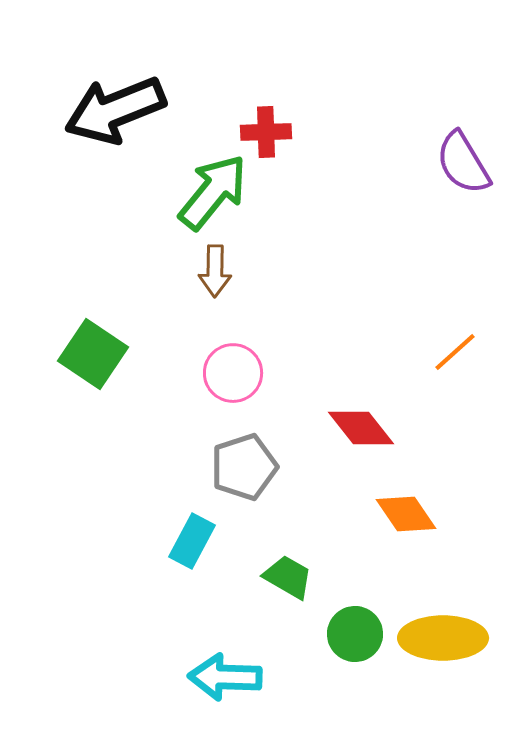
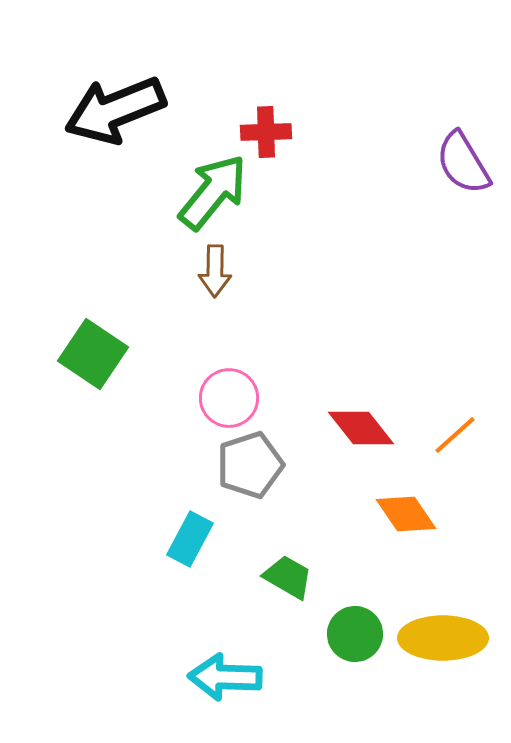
orange line: moved 83 px down
pink circle: moved 4 px left, 25 px down
gray pentagon: moved 6 px right, 2 px up
cyan rectangle: moved 2 px left, 2 px up
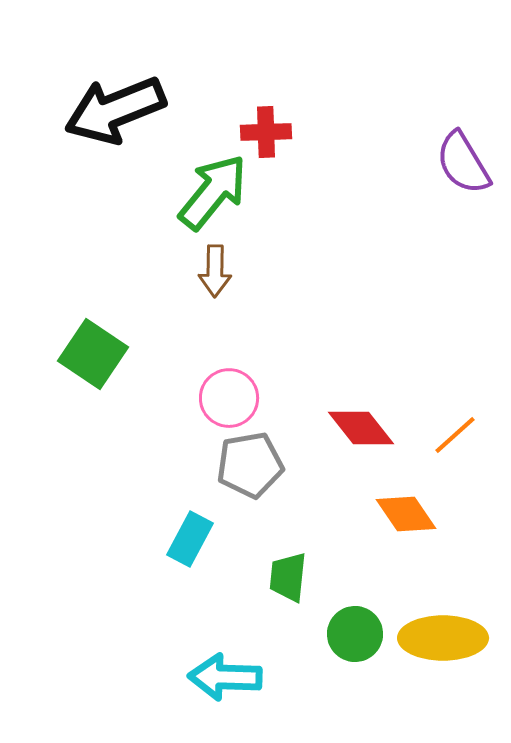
gray pentagon: rotated 8 degrees clockwise
green trapezoid: rotated 114 degrees counterclockwise
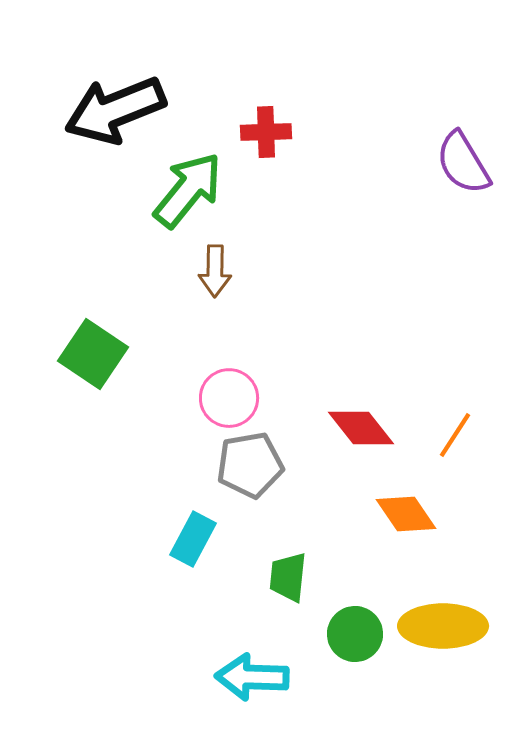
green arrow: moved 25 px left, 2 px up
orange line: rotated 15 degrees counterclockwise
cyan rectangle: moved 3 px right
yellow ellipse: moved 12 px up
cyan arrow: moved 27 px right
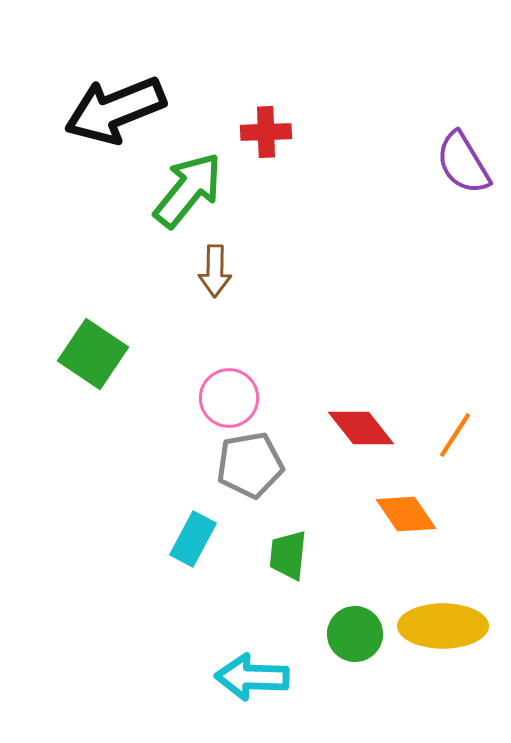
green trapezoid: moved 22 px up
